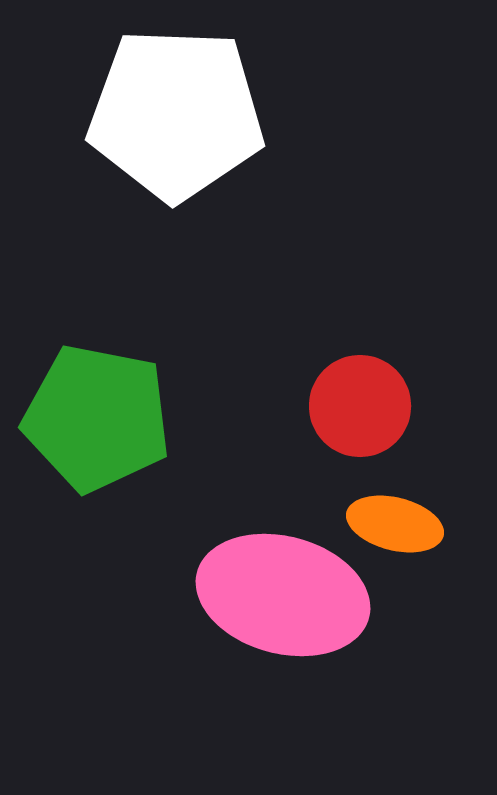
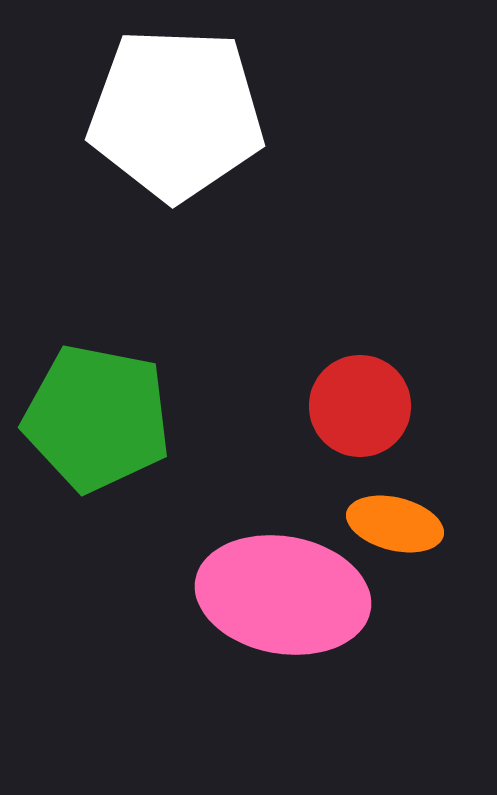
pink ellipse: rotated 5 degrees counterclockwise
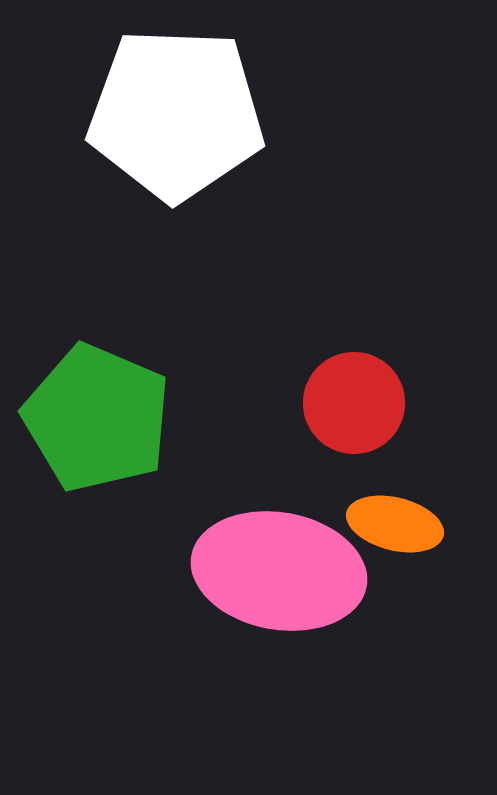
red circle: moved 6 px left, 3 px up
green pentagon: rotated 12 degrees clockwise
pink ellipse: moved 4 px left, 24 px up
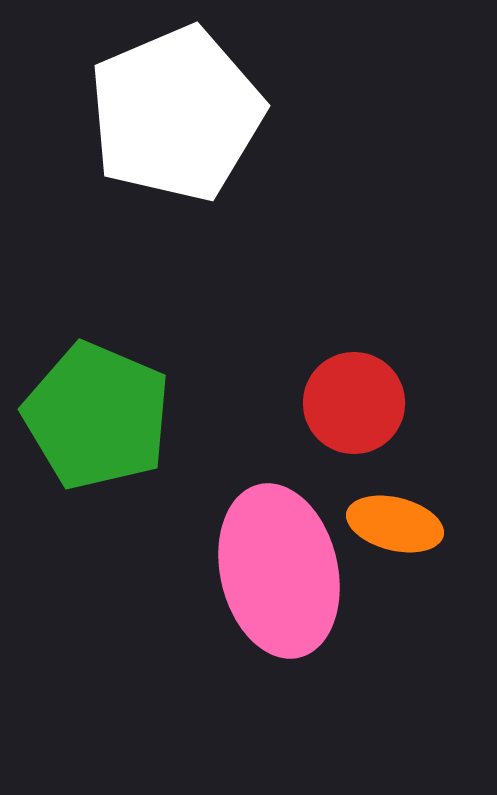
white pentagon: rotated 25 degrees counterclockwise
green pentagon: moved 2 px up
pink ellipse: rotated 67 degrees clockwise
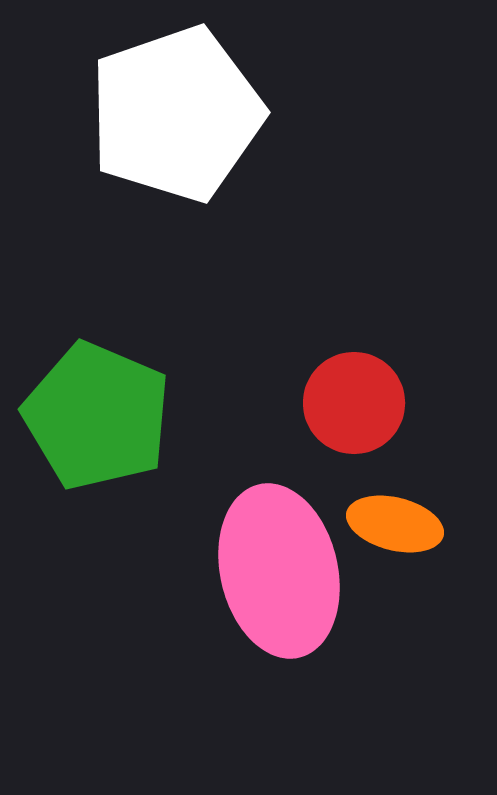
white pentagon: rotated 4 degrees clockwise
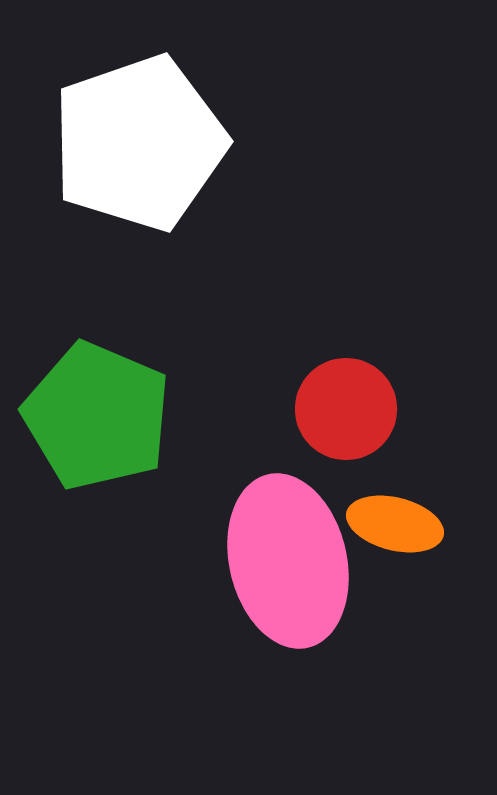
white pentagon: moved 37 px left, 29 px down
red circle: moved 8 px left, 6 px down
pink ellipse: moved 9 px right, 10 px up
